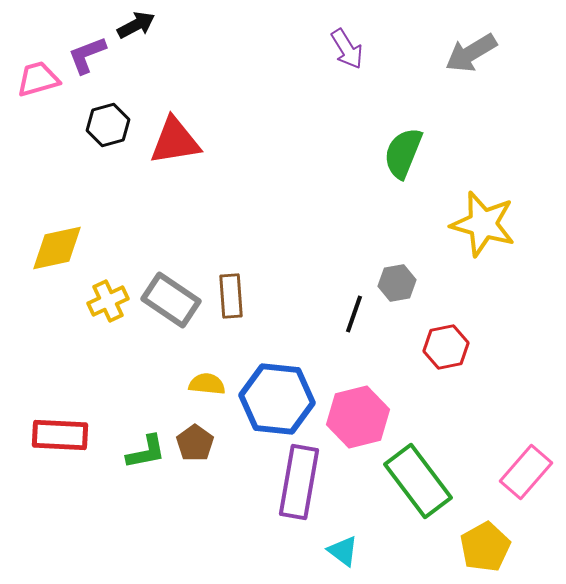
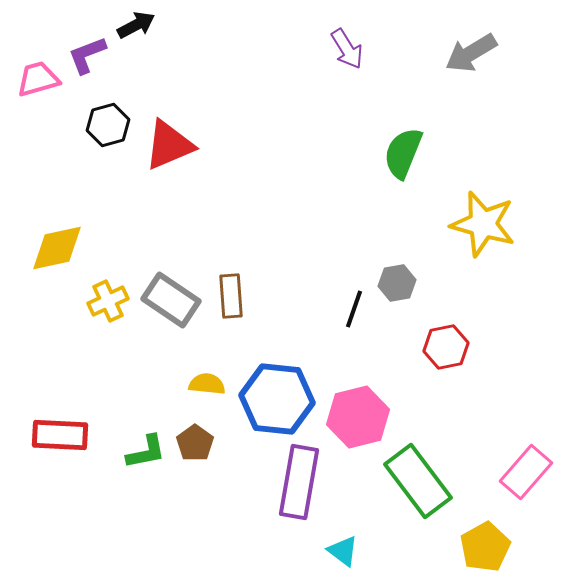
red triangle: moved 6 px left, 4 px down; rotated 14 degrees counterclockwise
black line: moved 5 px up
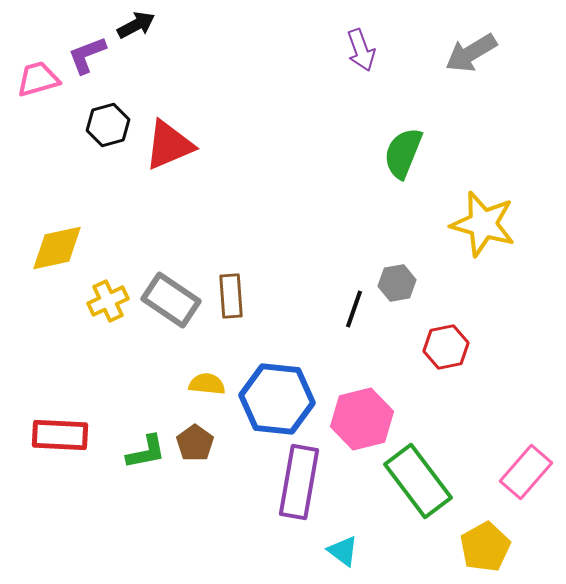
purple arrow: moved 14 px right, 1 px down; rotated 12 degrees clockwise
pink hexagon: moved 4 px right, 2 px down
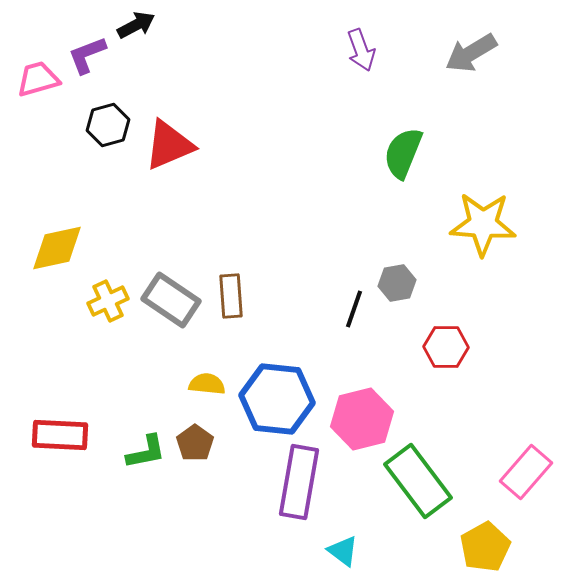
yellow star: rotated 12 degrees counterclockwise
red hexagon: rotated 12 degrees clockwise
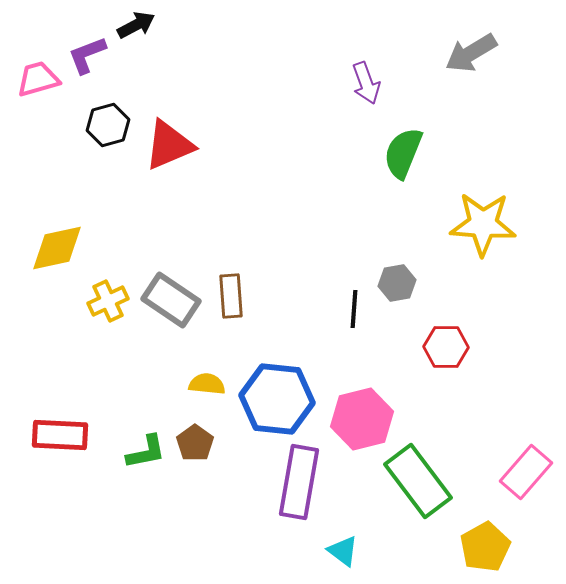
purple arrow: moved 5 px right, 33 px down
black line: rotated 15 degrees counterclockwise
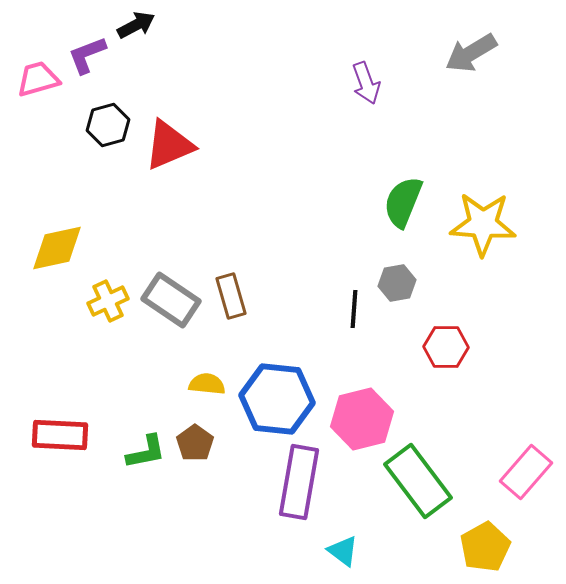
green semicircle: moved 49 px down
brown rectangle: rotated 12 degrees counterclockwise
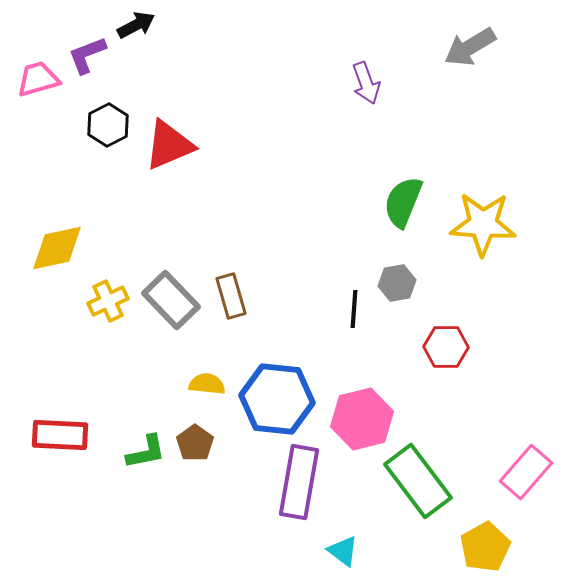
gray arrow: moved 1 px left, 6 px up
black hexagon: rotated 12 degrees counterclockwise
gray rectangle: rotated 12 degrees clockwise
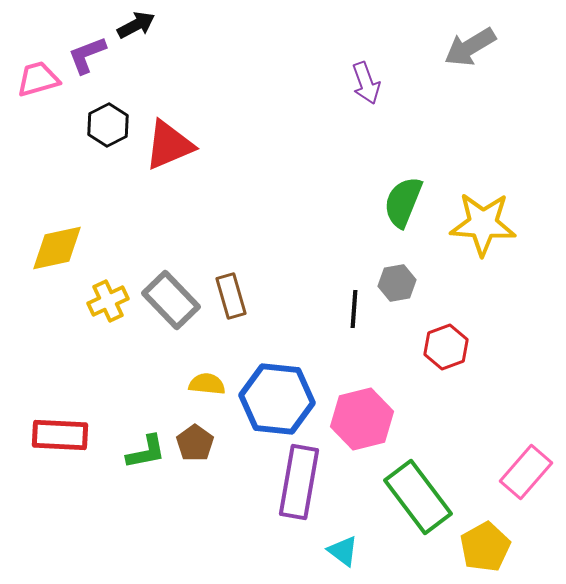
red hexagon: rotated 21 degrees counterclockwise
green rectangle: moved 16 px down
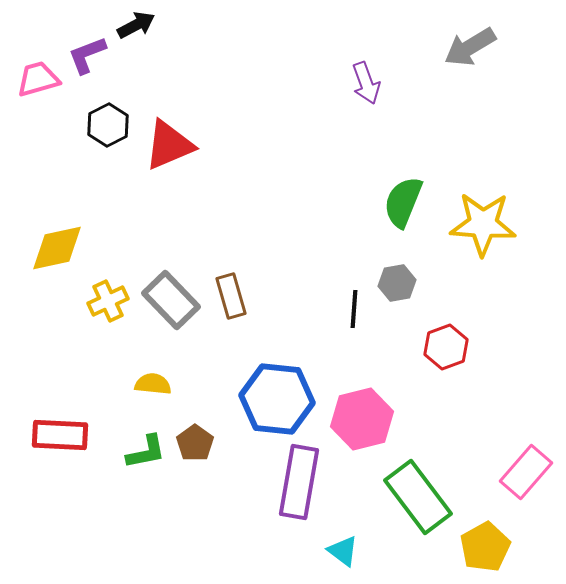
yellow semicircle: moved 54 px left
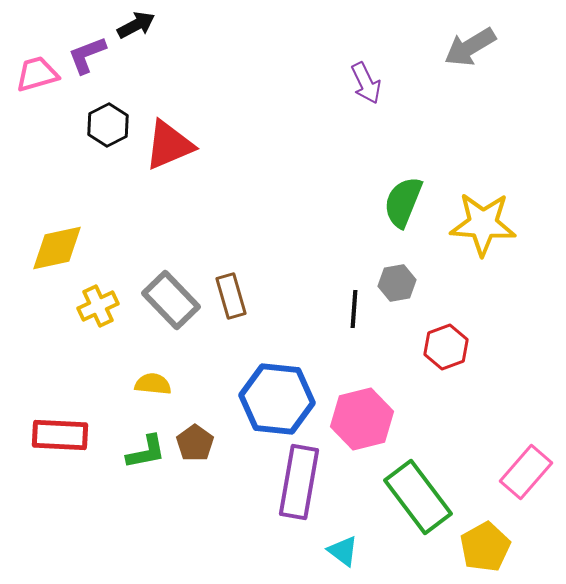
pink trapezoid: moved 1 px left, 5 px up
purple arrow: rotated 6 degrees counterclockwise
yellow cross: moved 10 px left, 5 px down
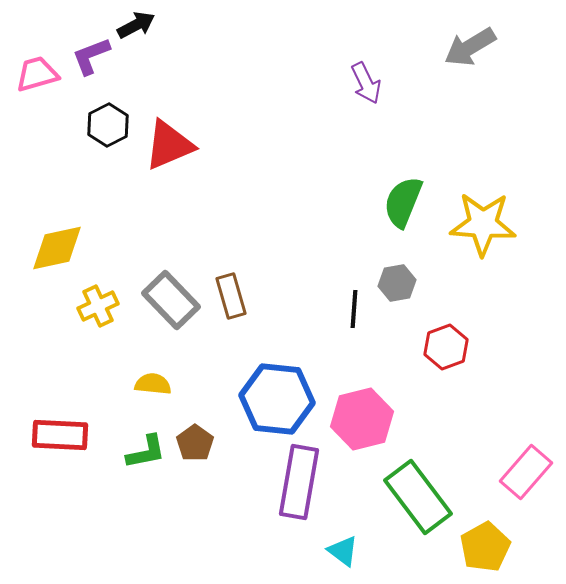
purple L-shape: moved 4 px right, 1 px down
